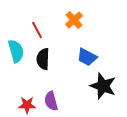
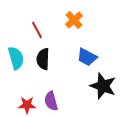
cyan semicircle: moved 7 px down
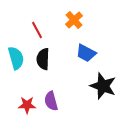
blue trapezoid: moved 1 px left, 4 px up
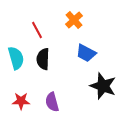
purple semicircle: moved 1 px right, 1 px down
red star: moved 6 px left, 4 px up
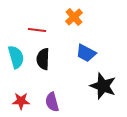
orange cross: moved 3 px up
red line: rotated 54 degrees counterclockwise
cyan semicircle: moved 1 px up
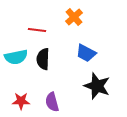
cyan semicircle: rotated 95 degrees clockwise
black star: moved 6 px left
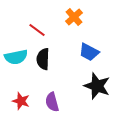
red line: rotated 30 degrees clockwise
blue trapezoid: moved 3 px right, 1 px up
red star: rotated 18 degrees clockwise
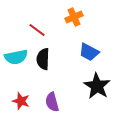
orange cross: rotated 18 degrees clockwise
black star: rotated 12 degrees clockwise
